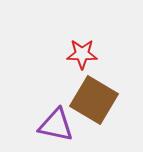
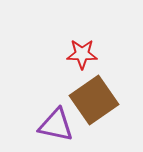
brown square: rotated 24 degrees clockwise
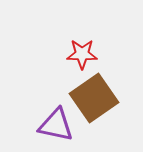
brown square: moved 2 px up
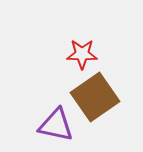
brown square: moved 1 px right, 1 px up
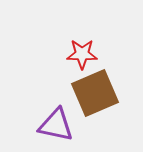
brown square: moved 4 px up; rotated 12 degrees clockwise
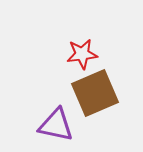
red star: rotated 8 degrees counterclockwise
